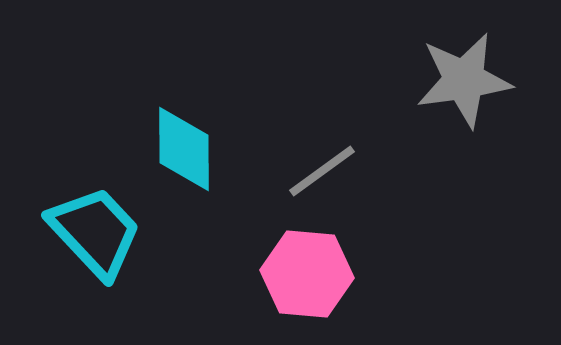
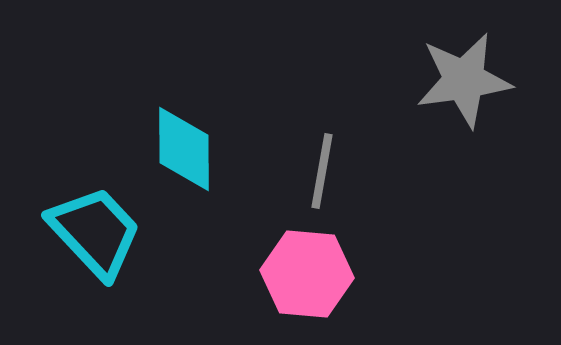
gray line: rotated 44 degrees counterclockwise
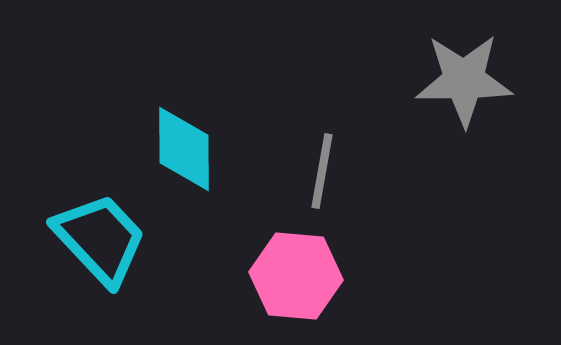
gray star: rotated 8 degrees clockwise
cyan trapezoid: moved 5 px right, 7 px down
pink hexagon: moved 11 px left, 2 px down
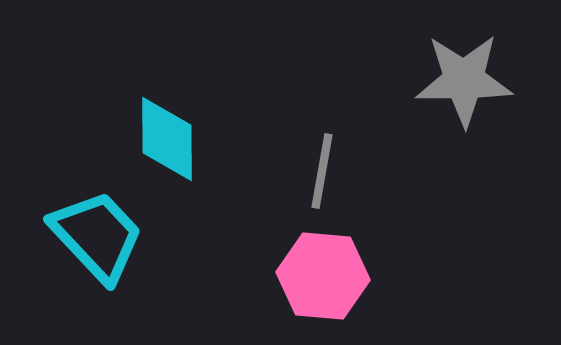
cyan diamond: moved 17 px left, 10 px up
cyan trapezoid: moved 3 px left, 3 px up
pink hexagon: moved 27 px right
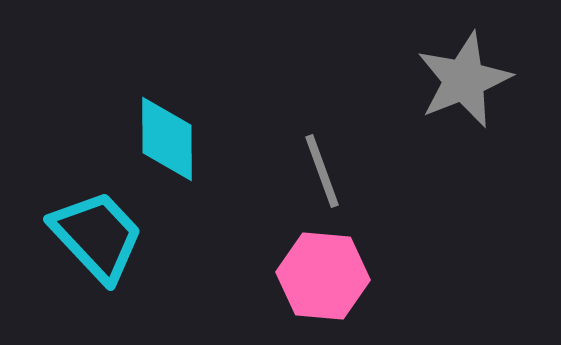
gray star: rotated 22 degrees counterclockwise
gray line: rotated 30 degrees counterclockwise
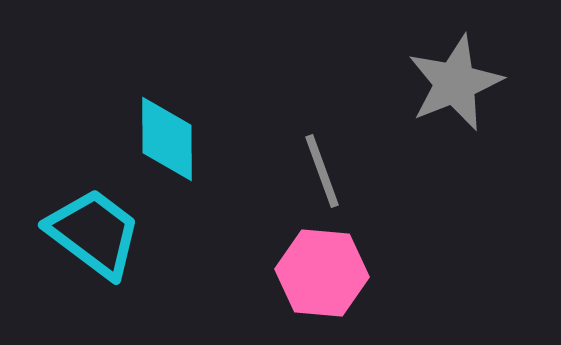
gray star: moved 9 px left, 3 px down
cyan trapezoid: moved 3 px left, 3 px up; rotated 10 degrees counterclockwise
pink hexagon: moved 1 px left, 3 px up
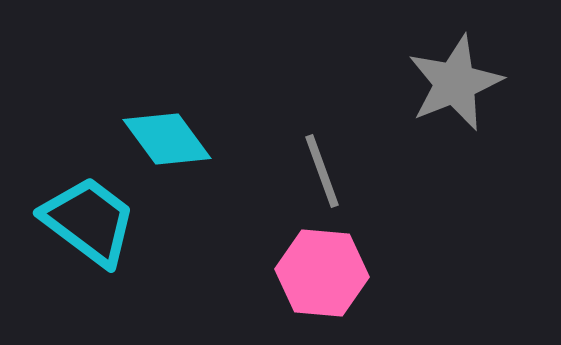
cyan diamond: rotated 36 degrees counterclockwise
cyan trapezoid: moved 5 px left, 12 px up
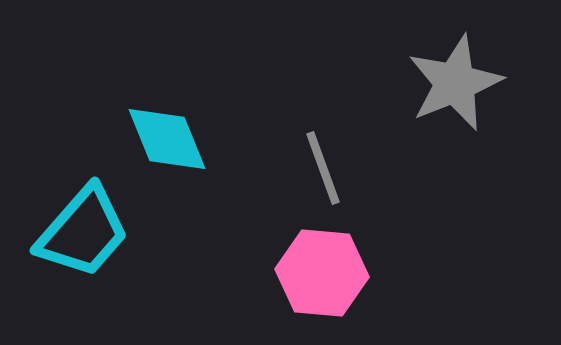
cyan diamond: rotated 14 degrees clockwise
gray line: moved 1 px right, 3 px up
cyan trapezoid: moved 6 px left, 11 px down; rotated 94 degrees clockwise
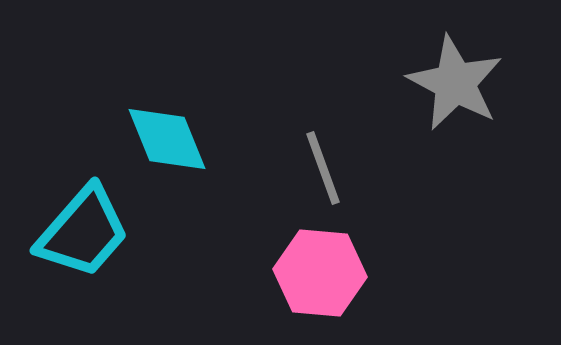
gray star: rotated 22 degrees counterclockwise
pink hexagon: moved 2 px left
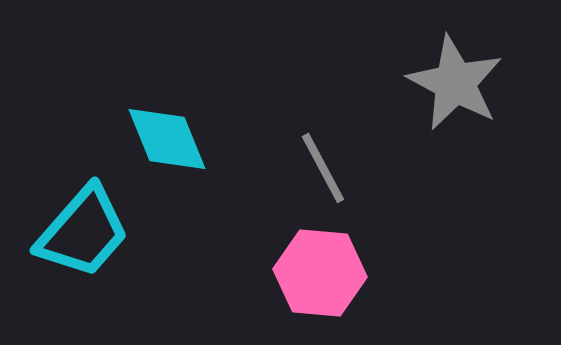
gray line: rotated 8 degrees counterclockwise
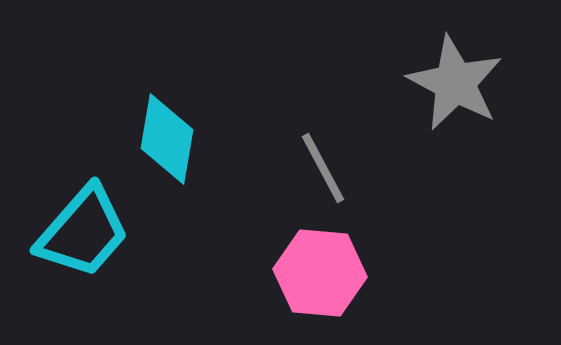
cyan diamond: rotated 32 degrees clockwise
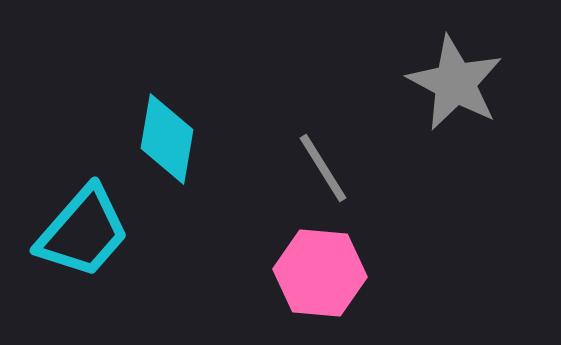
gray line: rotated 4 degrees counterclockwise
